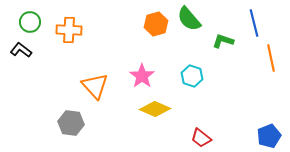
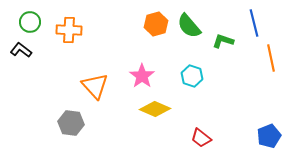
green semicircle: moved 7 px down
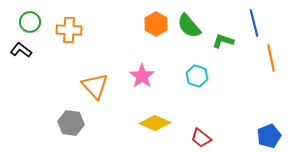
orange hexagon: rotated 15 degrees counterclockwise
cyan hexagon: moved 5 px right
yellow diamond: moved 14 px down
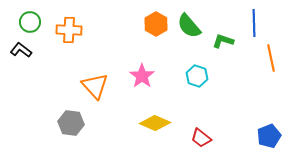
blue line: rotated 12 degrees clockwise
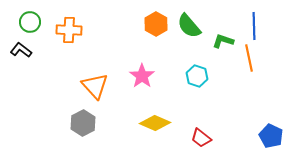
blue line: moved 3 px down
orange line: moved 22 px left
gray hexagon: moved 12 px right; rotated 25 degrees clockwise
blue pentagon: moved 2 px right; rotated 25 degrees counterclockwise
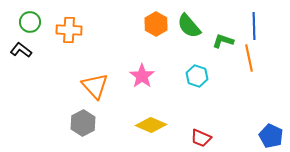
yellow diamond: moved 4 px left, 2 px down
red trapezoid: rotated 15 degrees counterclockwise
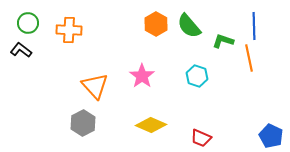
green circle: moved 2 px left, 1 px down
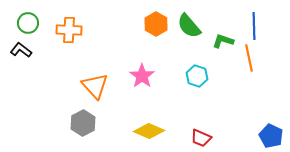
yellow diamond: moved 2 px left, 6 px down
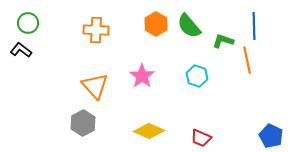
orange cross: moved 27 px right
orange line: moved 2 px left, 2 px down
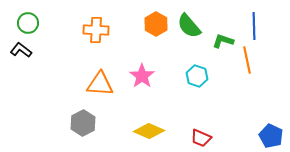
orange triangle: moved 5 px right, 2 px up; rotated 44 degrees counterclockwise
